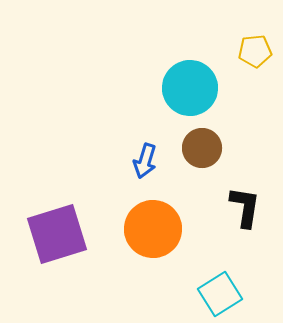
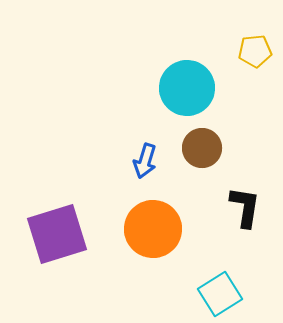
cyan circle: moved 3 px left
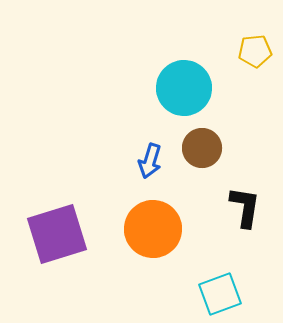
cyan circle: moved 3 px left
blue arrow: moved 5 px right
cyan square: rotated 12 degrees clockwise
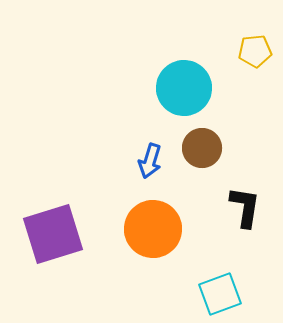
purple square: moved 4 px left
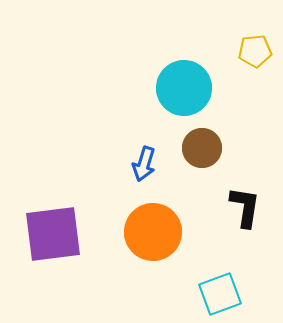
blue arrow: moved 6 px left, 3 px down
orange circle: moved 3 px down
purple square: rotated 10 degrees clockwise
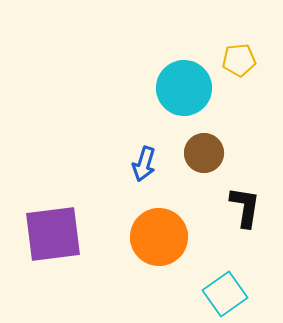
yellow pentagon: moved 16 px left, 9 px down
brown circle: moved 2 px right, 5 px down
orange circle: moved 6 px right, 5 px down
cyan square: moved 5 px right; rotated 15 degrees counterclockwise
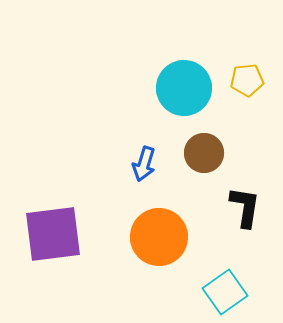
yellow pentagon: moved 8 px right, 20 px down
cyan square: moved 2 px up
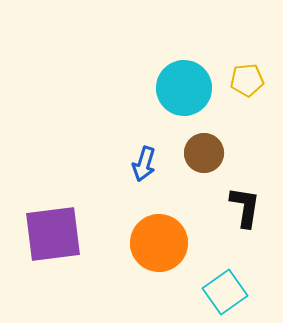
orange circle: moved 6 px down
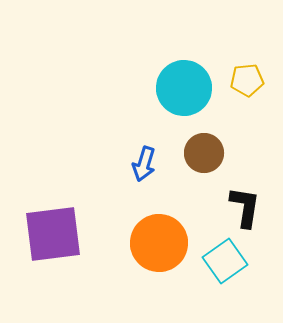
cyan square: moved 31 px up
